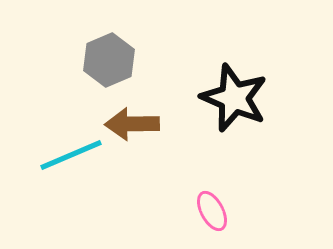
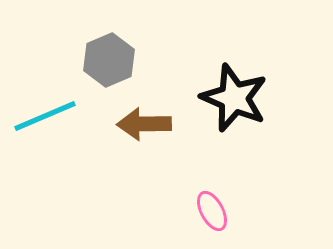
brown arrow: moved 12 px right
cyan line: moved 26 px left, 39 px up
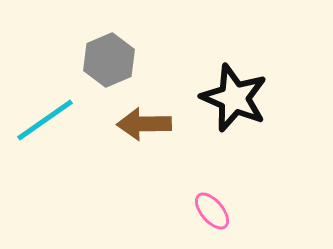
cyan line: moved 4 px down; rotated 12 degrees counterclockwise
pink ellipse: rotated 12 degrees counterclockwise
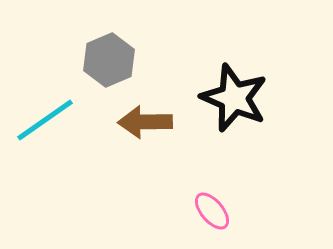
brown arrow: moved 1 px right, 2 px up
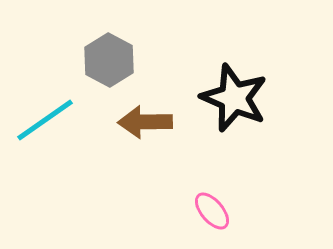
gray hexagon: rotated 9 degrees counterclockwise
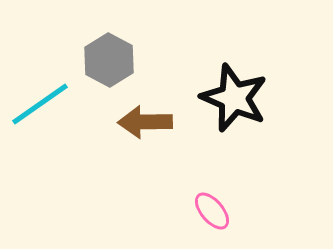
cyan line: moved 5 px left, 16 px up
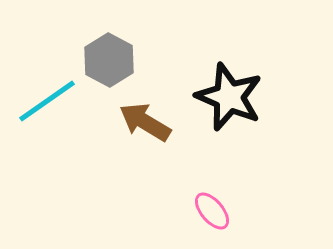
black star: moved 5 px left, 1 px up
cyan line: moved 7 px right, 3 px up
brown arrow: rotated 32 degrees clockwise
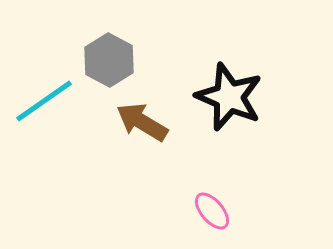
cyan line: moved 3 px left
brown arrow: moved 3 px left
